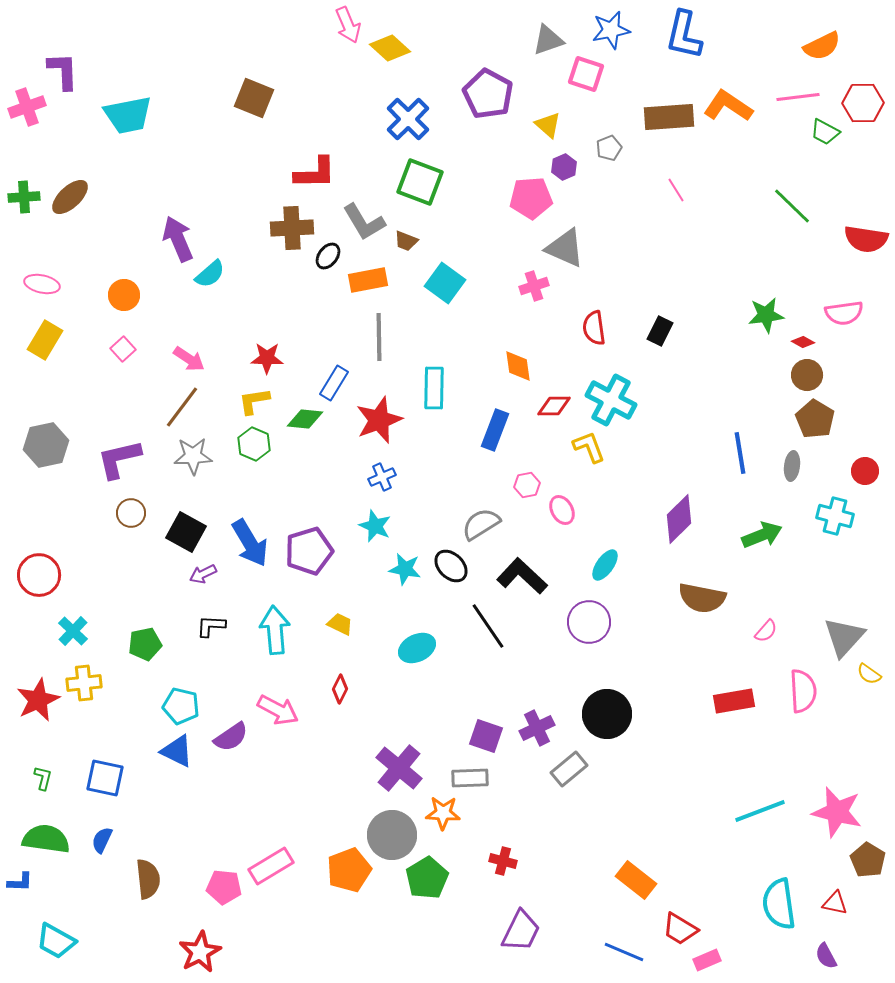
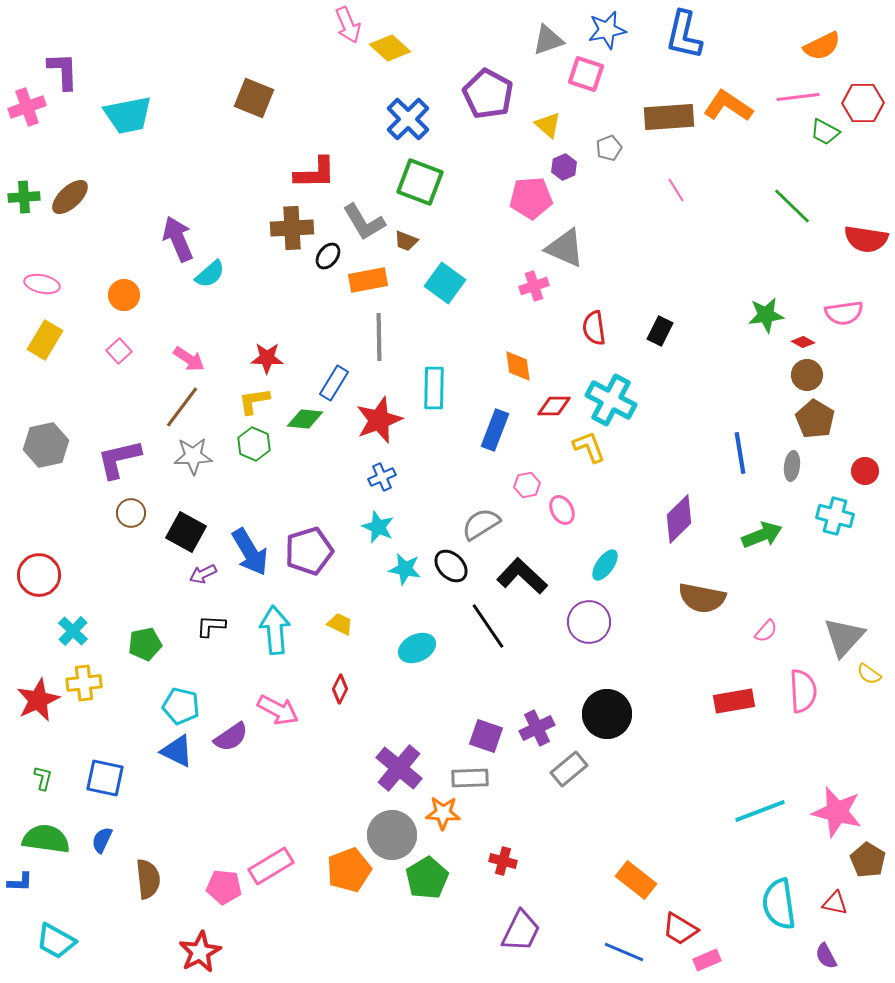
blue star at (611, 30): moved 4 px left
pink square at (123, 349): moved 4 px left, 2 px down
cyan star at (375, 526): moved 3 px right, 1 px down
blue arrow at (250, 543): moved 9 px down
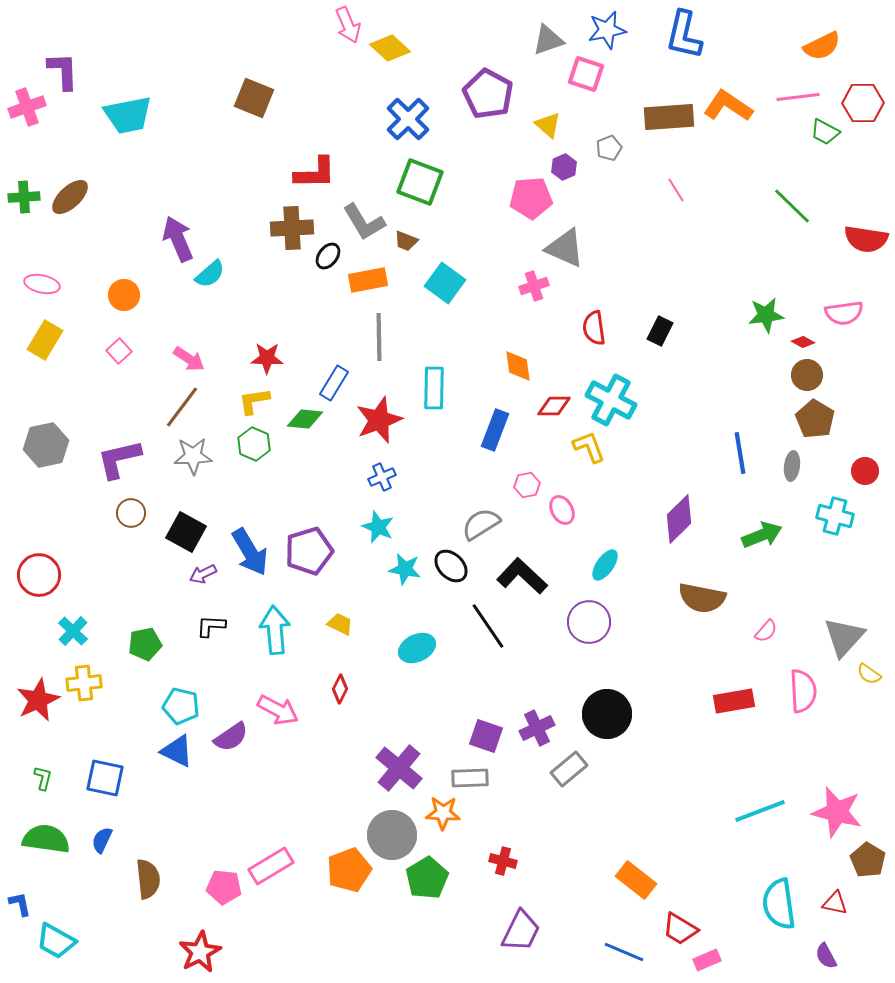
blue L-shape at (20, 882): moved 22 px down; rotated 104 degrees counterclockwise
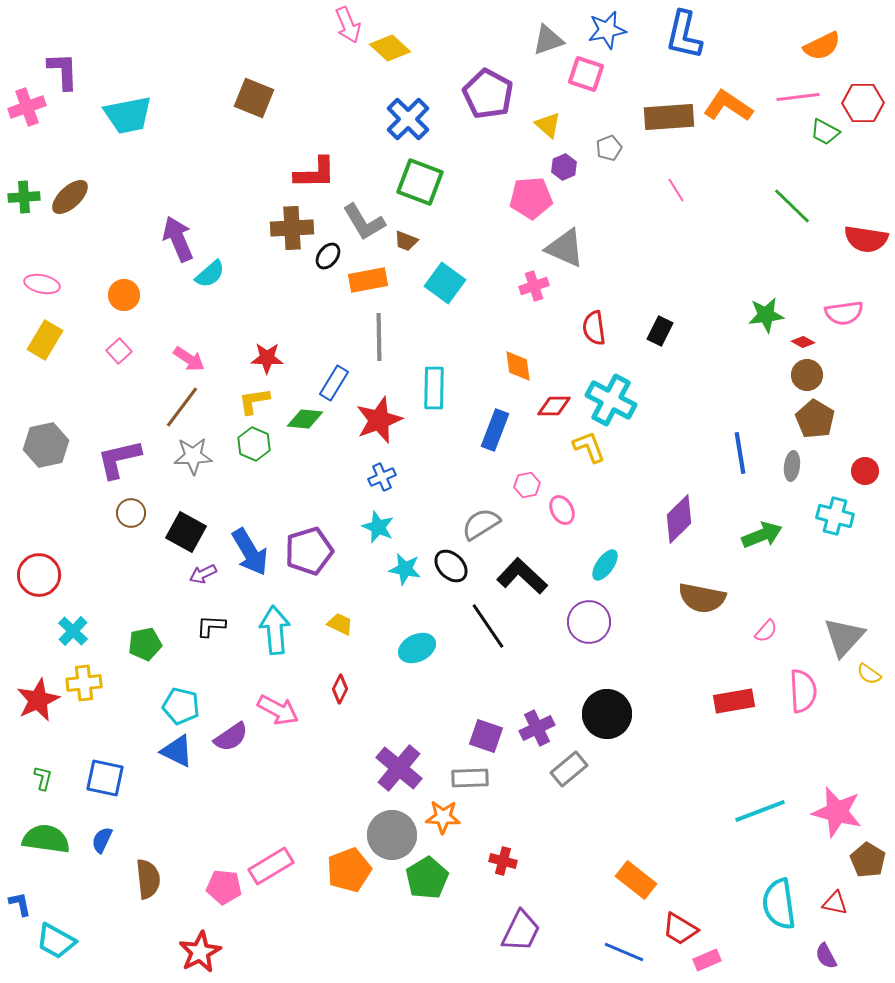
orange star at (443, 813): moved 4 px down
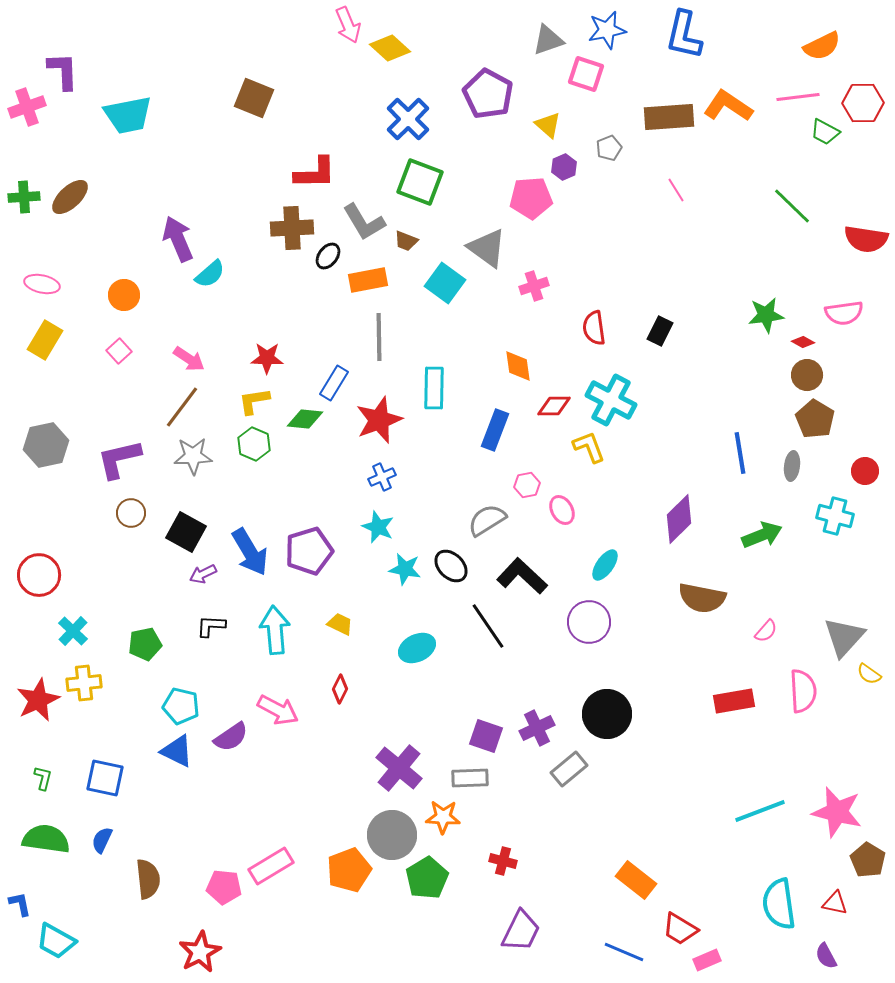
gray triangle at (565, 248): moved 78 px left; rotated 12 degrees clockwise
gray semicircle at (481, 524): moved 6 px right, 4 px up
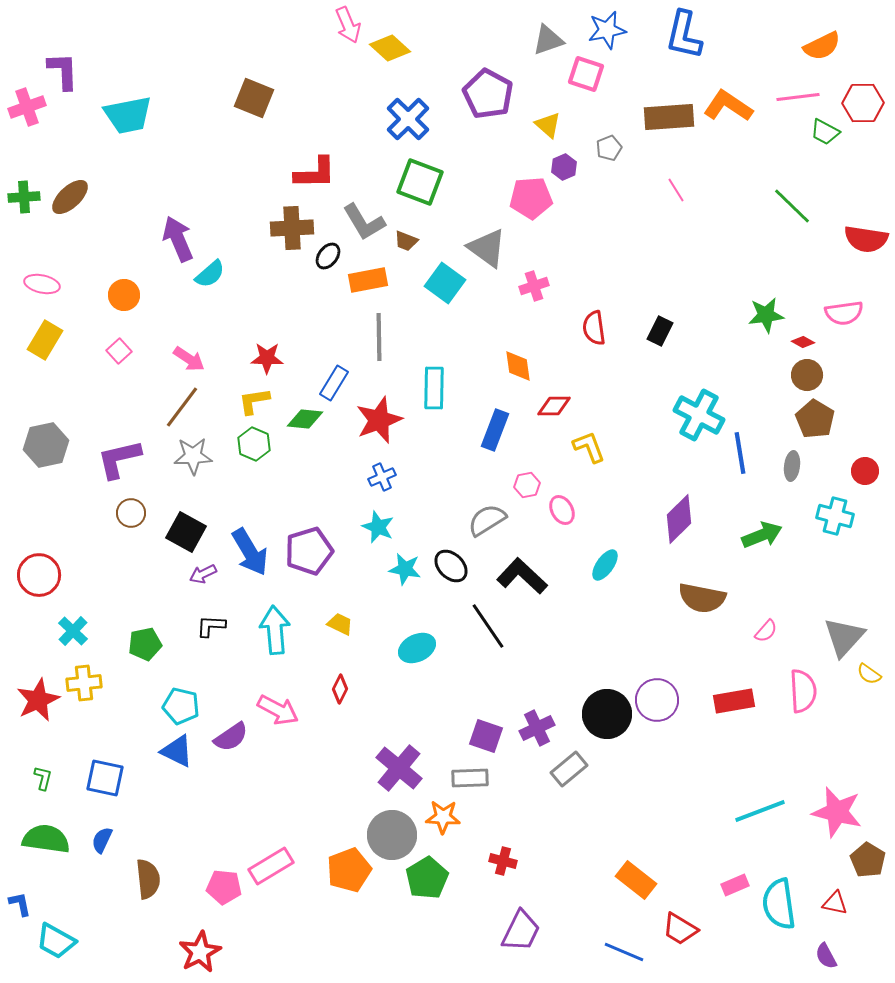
cyan cross at (611, 400): moved 88 px right, 15 px down
purple circle at (589, 622): moved 68 px right, 78 px down
pink rectangle at (707, 960): moved 28 px right, 75 px up
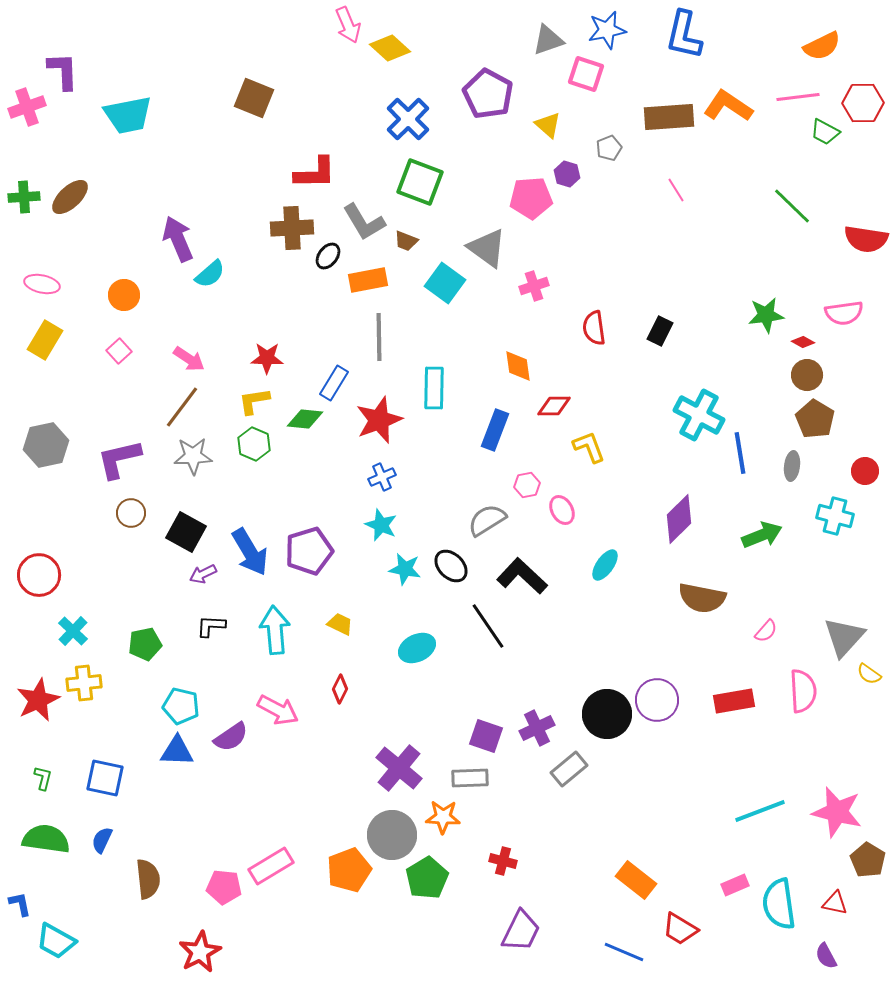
purple hexagon at (564, 167): moved 3 px right, 7 px down; rotated 20 degrees counterclockwise
cyan star at (378, 527): moved 3 px right, 2 px up
blue triangle at (177, 751): rotated 24 degrees counterclockwise
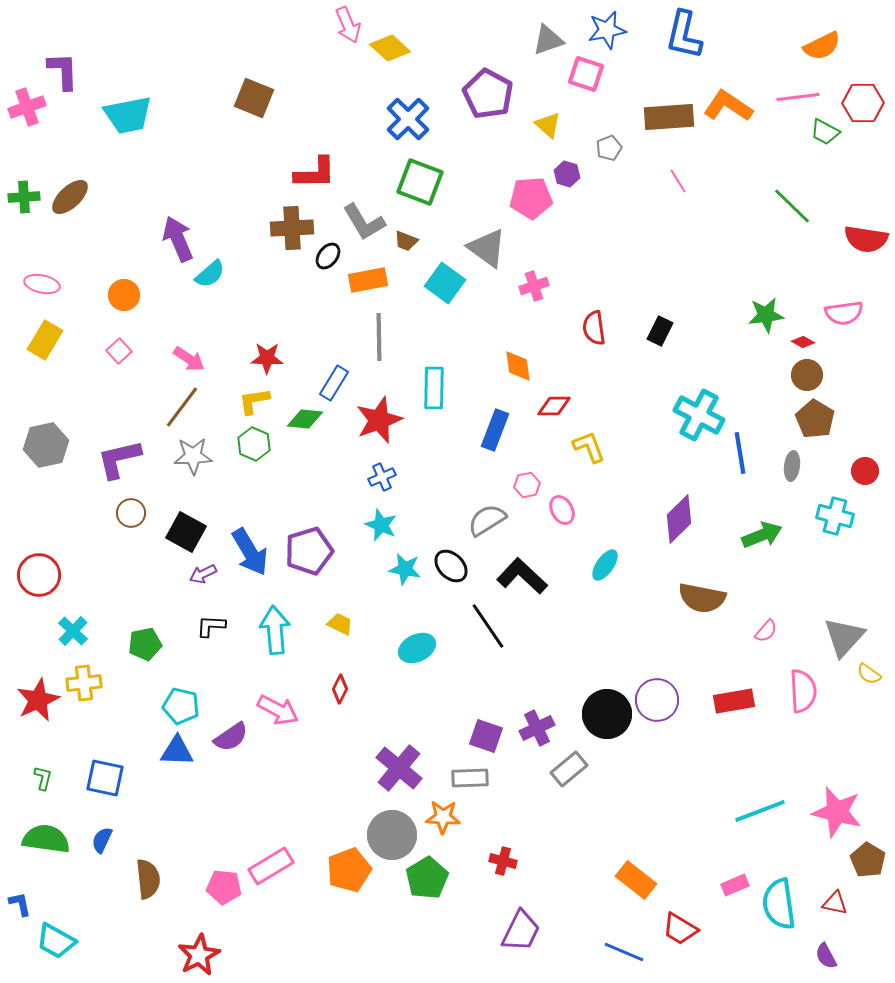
pink line at (676, 190): moved 2 px right, 9 px up
red star at (200, 952): moved 1 px left, 3 px down
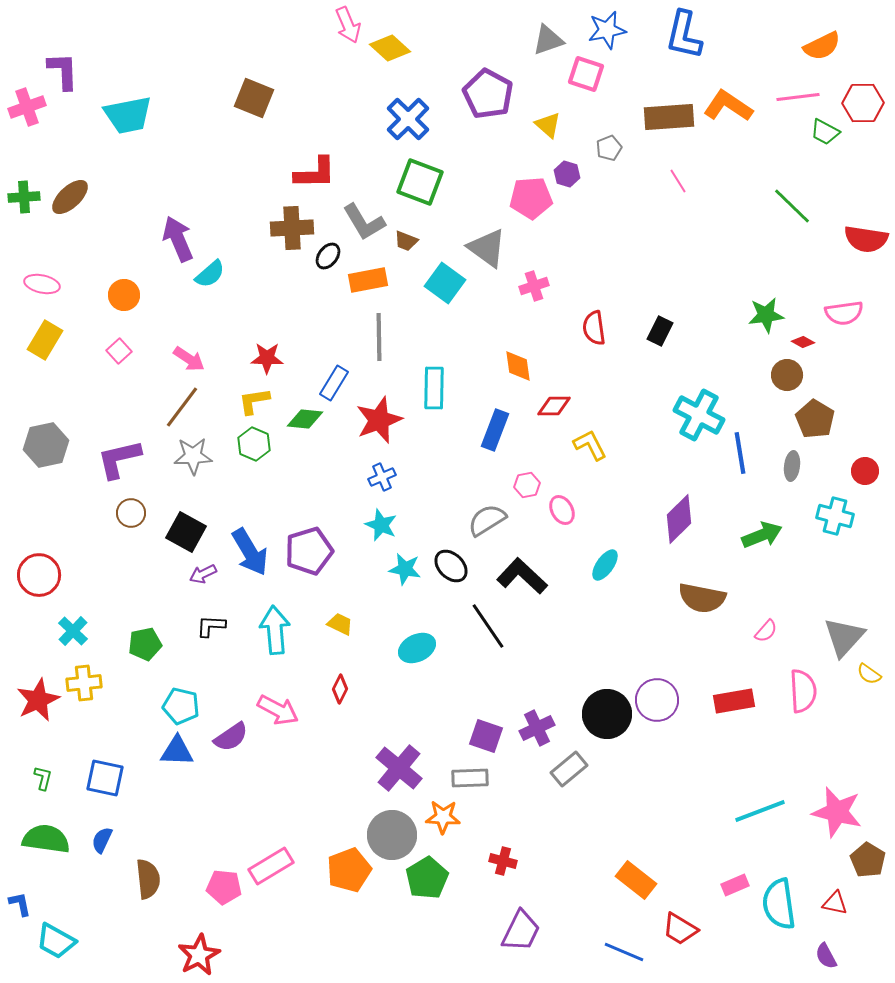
brown circle at (807, 375): moved 20 px left
yellow L-shape at (589, 447): moved 1 px right, 2 px up; rotated 6 degrees counterclockwise
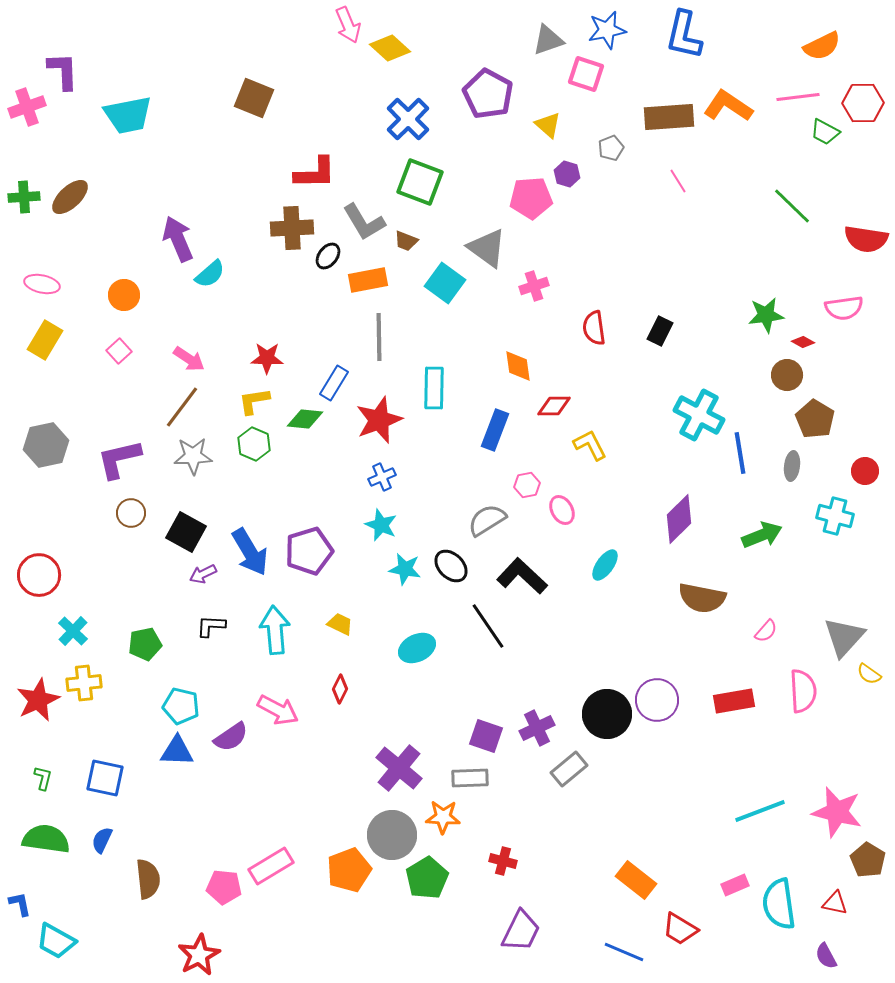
gray pentagon at (609, 148): moved 2 px right
pink semicircle at (844, 313): moved 5 px up
